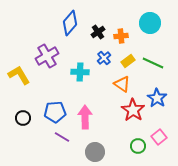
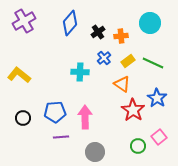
purple cross: moved 23 px left, 35 px up
yellow L-shape: rotated 20 degrees counterclockwise
purple line: moved 1 px left; rotated 35 degrees counterclockwise
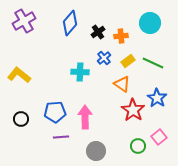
black circle: moved 2 px left, 1 px down
gray circle: moved 1 px right, 1 px up
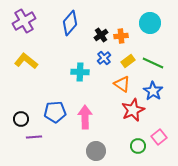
black cross: moved 3 px right, 3 px down
yellow L-shape: moved 7 px right, 14 px up
blue star: moved 4 px left, 7 px up
red star: rotated 15 degrees clockwise
purple line: moved 27 px left
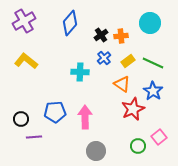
red star: moved 1 px up
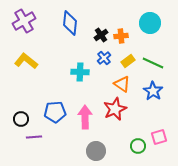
blue diamond: rotated 35 degrees counterclockwise
red star: moved 18 px left
pink square: rotated 21 degrees clockwise
